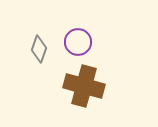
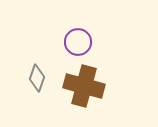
gray diamond: moved 2 px left, 29 px down
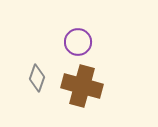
brown cross: moved 2 px left
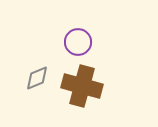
gray diamond: rotated 48 degrees clockwise
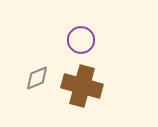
purple circle: moved 3 px right, 2 px up
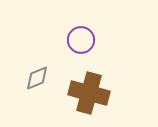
brown cross: moved 7 px right, 7 px down
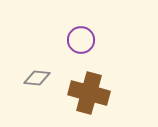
gray diamond: rotated 28 degrees clockwise
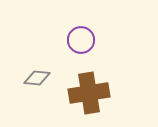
brown cross: rotated 24 degrees counterclockwise
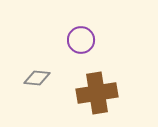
brown cross: moved 8 px right
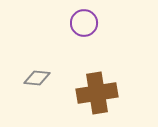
purple circle: moved 3 px right, 17 px up
